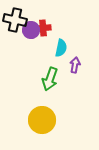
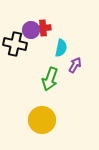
black cross: moved 24 px down
purple arrow: rotated 21 degrees clockwise
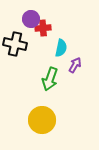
purple circle: moved 11 px up
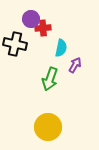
yellow circle: moved 6 px right, 7 px down
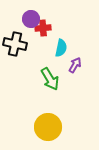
green arrow: rotated 50 degrees counterclockwise
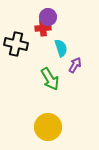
purple circle: moved 17 px right, 2 px up
black cross: moved 1 px right
cyan semicircle: rotated 30 degrees counterclockwise
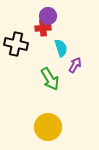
purple circle: moved 1 px up
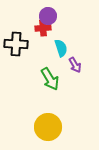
black cross: rotated 10 degrees counterclockwise
purple arrow: rotated 119 degrees clockwise
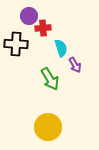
purple circle: moved 19 px left
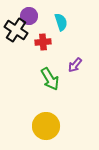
red cross: moved 14 px down
black cross: moved 14 px up; rotated 30 degrees clockwise
cyan semicircle: moved 26 px up
purple arrow: rotated 70 degrees clockwise
yellow circle: moved 2 px left, 1 px up
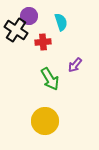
yellow circle: moved 1 px left, 5 px up
